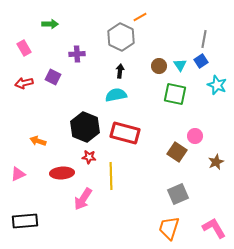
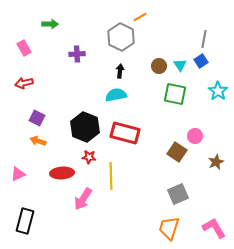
purple square: moved 16 px left, 41 px down
cyan star: moved 1 px right, 6 px down; rotated 12 degrees clockwise
black rectangle: rotated 70 degrees counterclockwise
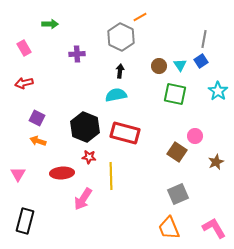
pink triangle: rotated 35 degrees counterclockwise
orange trapezoid: rotated 40 degrees counterclockwise
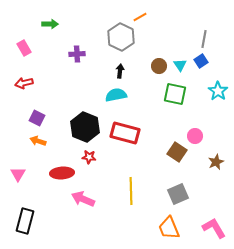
yellow line: moved 20 px right, 15 px down
pink arrow: rotated 80 degrees clockwise
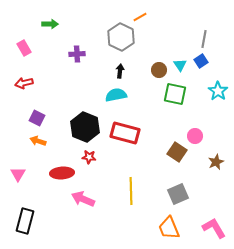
brown circle: moved 4 px down
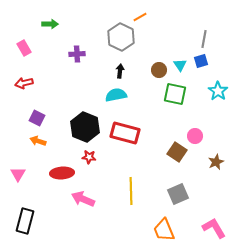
blue square: rotated 16 degrees clockwise
orange trapezoid: moved 5 px left, 2 px down
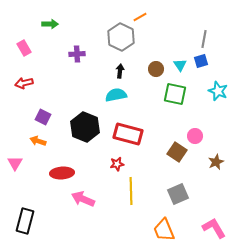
brown circle: moved 3 px left, 1 px up
cyan star: rotated 12 degrees counterclockwise
purple square: moved 6 px right, 1 px up
red rectangle: moved 3 px right, 1 px down
red star: moved 28 px right, 7 px down; rotated 16 degrees counterclockwise
pink triangle: moved 3 px left, 11 px up
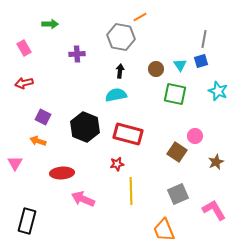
gray hexagon: rotated 16 degrees counterclockwise
black rectangle: moved 2 px right
pink L-shape: moved 18 px up
